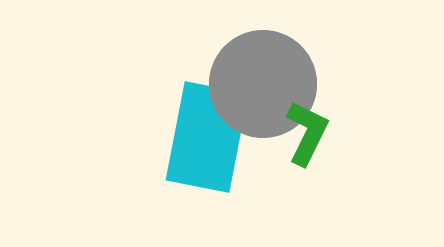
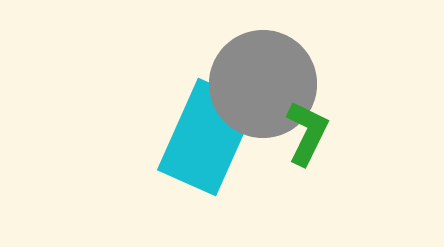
cyan rectangle: rotated 13 degrees clockwise
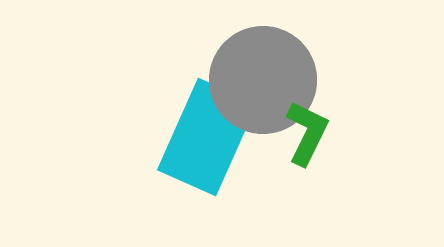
gray circle: moved 4 px up
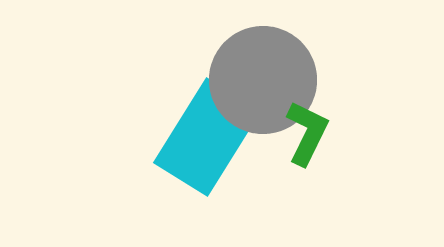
cyan rectangle: rotated 8 degrees clockwise
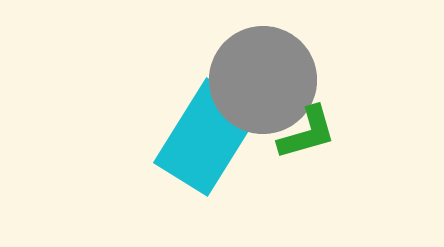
green L-shape: rotated 48 degrees clockwise
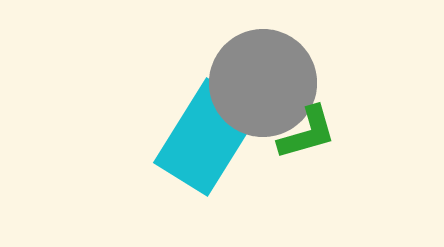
gray circle: moved 3 px down
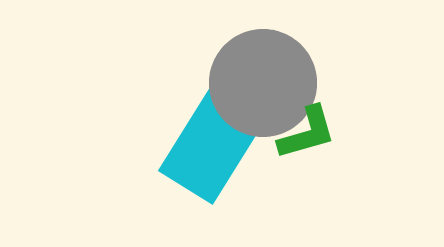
cyan rectangle: moved 5 px right, 8 px down
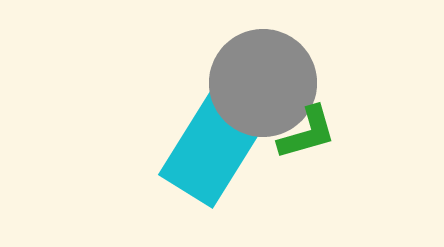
cyan rectangle: moved 4 px down
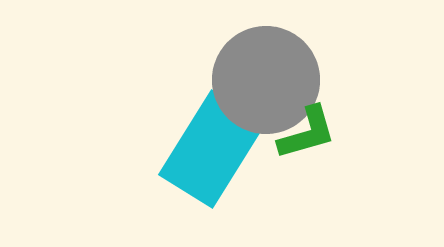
gray circle: moved 3 px right, 3 px up
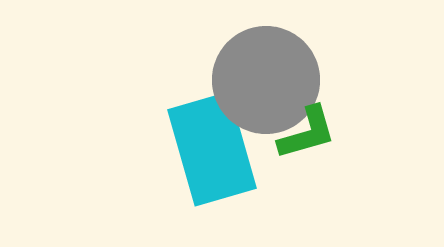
cyan rectangle: rotated 48 degrees counterclockwise
